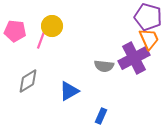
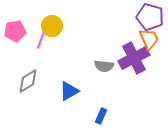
purple pentagon: moved 2 px right
pink pentagon: rotated 15 degrees counterclockwise
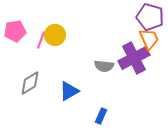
yellow circle: moved 3 px right, 9 px down
gray diamond: moved 2 px right, 2 px down
